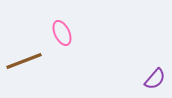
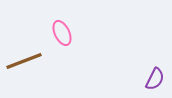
purple semicircle: rotated 15 degrees counterclockwise
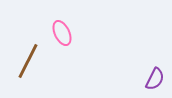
brown line: moved 4 px right; rotated 42 degrees counterclockwise
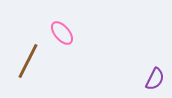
pink ellipse: rotated 15 degrees counterclockwise
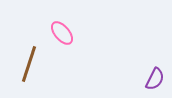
brown line: moved 1 px right, 3 px down; rotated 9 degrees counterclockwise
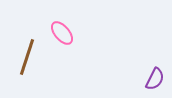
brown line: moved 2 px left, 7 px up
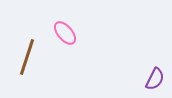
pink ellipse: moved 3 px right
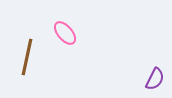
brown line: rotated 6 degrees counterclockwise
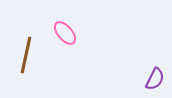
brown line: moved 1 px left, 2 px up
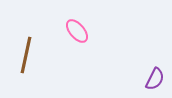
pink ellipse: moved 12 px right, 2 px up
